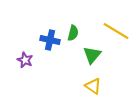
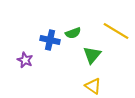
green semicircle: rotated 56 degrees clockwise
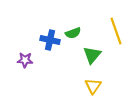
yellow line: rotated 40 degrees clockwise
purple star: rotated 21 degrees counterclockwise
yellow triangle: rotated 30 degrees clockwise
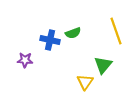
green triangle: moved 11 px right, 10 px down
yellow triangle: moved 8 px left, 4 px up
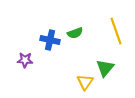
green semicircle: moved 2 px right
green triangle: moved 2 px right, 3 px down
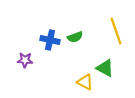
green semicircle: moved 4 px down
green triangle: rotated 42 degrees counterclockwise
yellow triangle: rotated 36 degrees counterclockwise
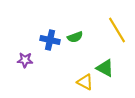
yellow line: moved 1 px right, 1 px up; rotated 12 degrees counterclockwise
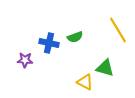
yellow line: moved 1 px right
blue cross: moved 1 px left, 3 px down
green triangle: rotated 12 degrees counterclockwise
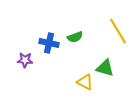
yellow line: moved 1 px down
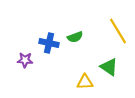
green triangle: moved 4 px right, 1 px up; rotated 18 degrees clockwise
yellow triangle: rotated 30 degrees counterclockwise
